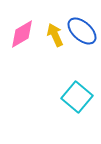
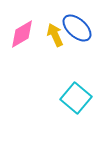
blue ellipse: moved 5 px left, 3 px up
cyan square: moved 1 px left, 1 px down
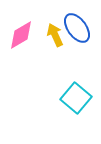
blue ellipse: rotated 12 degrees clockwise
pink diamond: moved 1 px left, 1 px down
